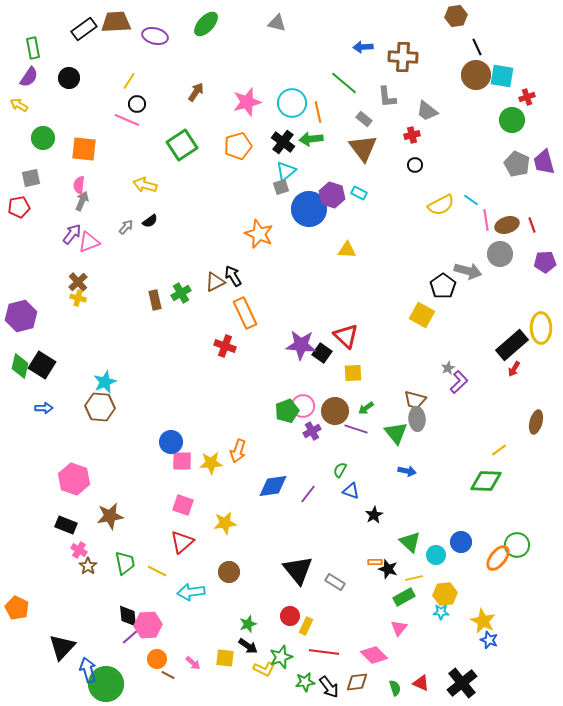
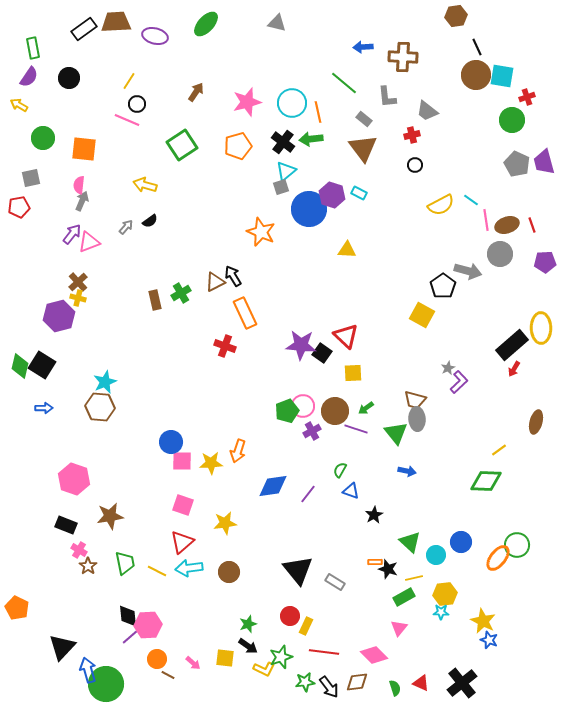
orange star at (259, 234): moved 2 px right, 2 px up
purple hexagon at (21, 316): moved 38 px right
cyan arrow at (191, 592): moved 2 px left, 24 px up
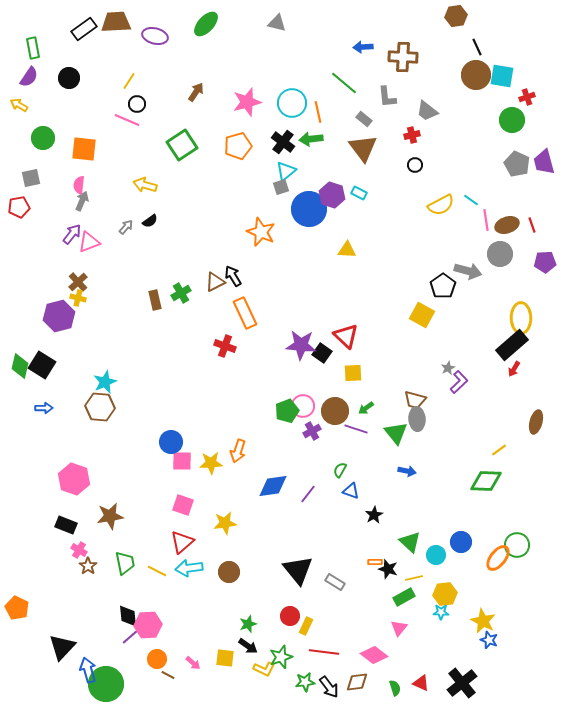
yellow ellipse at (541, 328): moved 20 px left, 10 px up
pink diamond at (374, 655): rotated 8 degrees counterclockwise
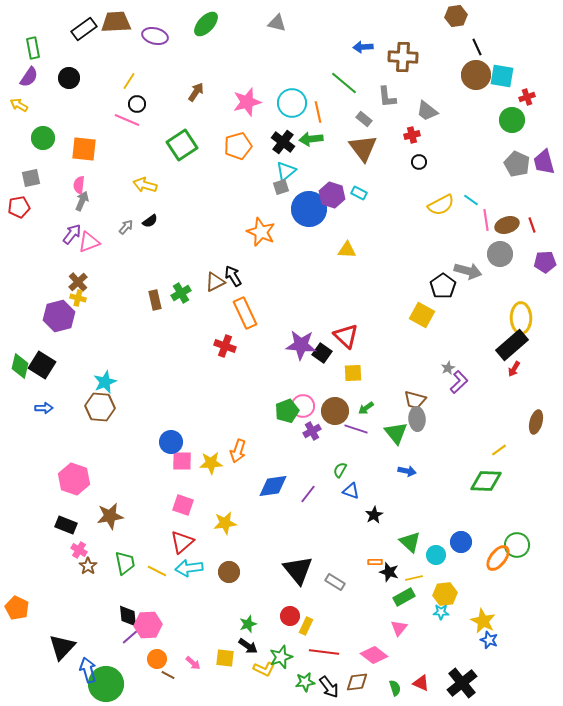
black circle at (415, 165): moved 4 px right, 3 px up
black star at (388, 569): moved 1 px right, 3 px down
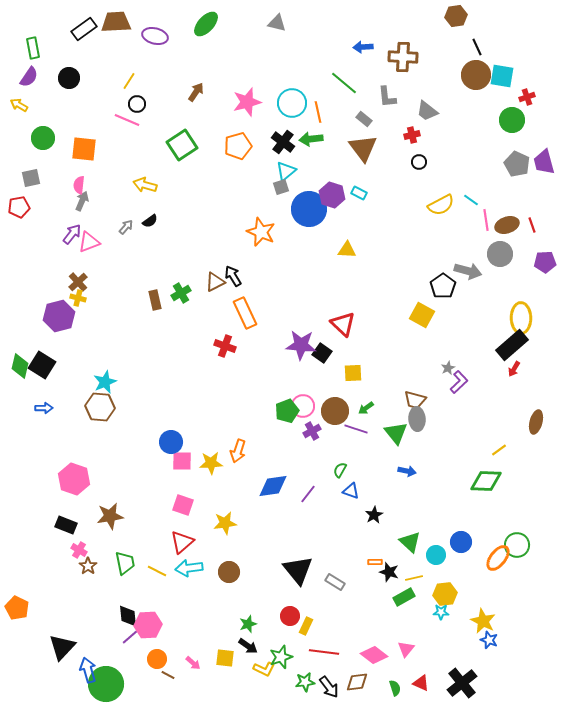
red triangle at (346, 336): moved 3 px left, 12 px up
pink triangle at (399, 628): moved 7 px right, 21 px down
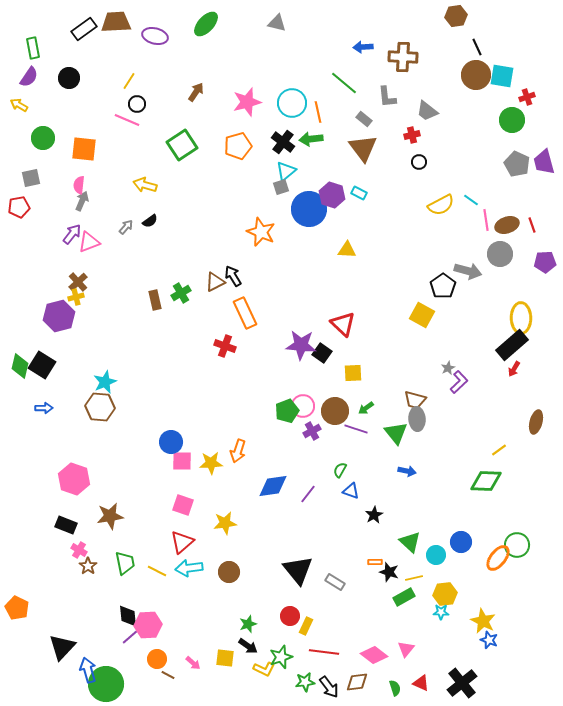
yellow cross at (78, 298): moved 2 px left, 1 px up; rotated 28 degrees counterclockwise
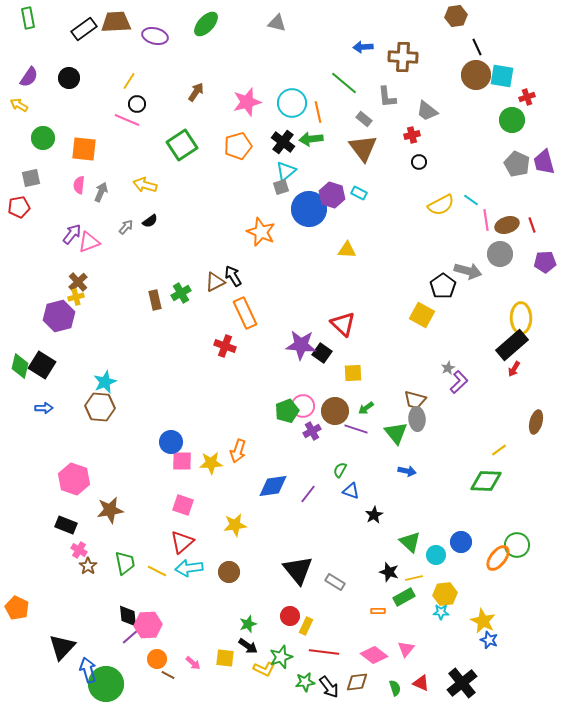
green rectangle at (33, 48): moved 5 px left, 30 px up
gray arrow at (82, 201): moved 19 px right, 9 px up
brown star at (110, 516): moved 6 px up
yellow star at (225, 523): moved 10 px right, 2 px down
orange rectangle at (375, 562): moved 3 px right, 49 px down
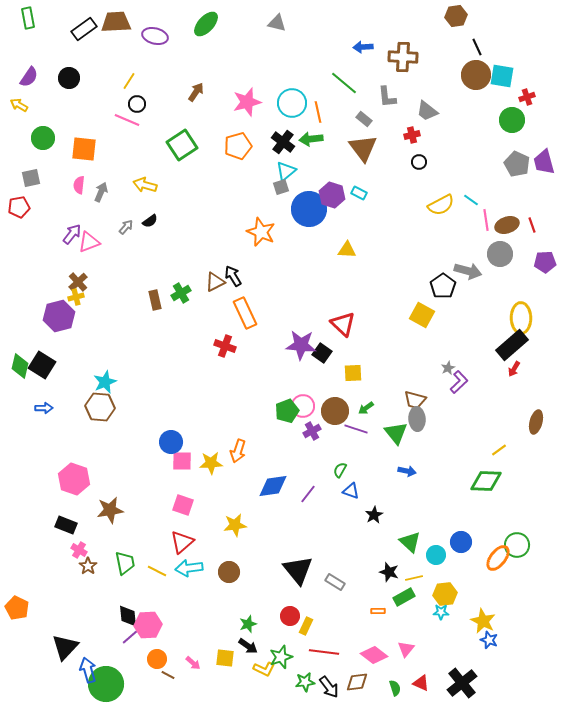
black triangle at (62, 647): moved 3 px right
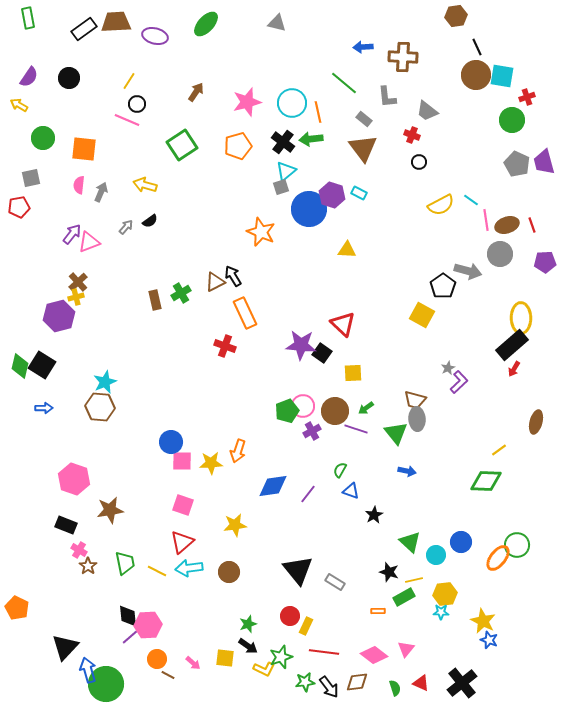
red cross at (412, 135): rotated 35 degrees clockwise
yellow line at (414, 578): moved 2 px down
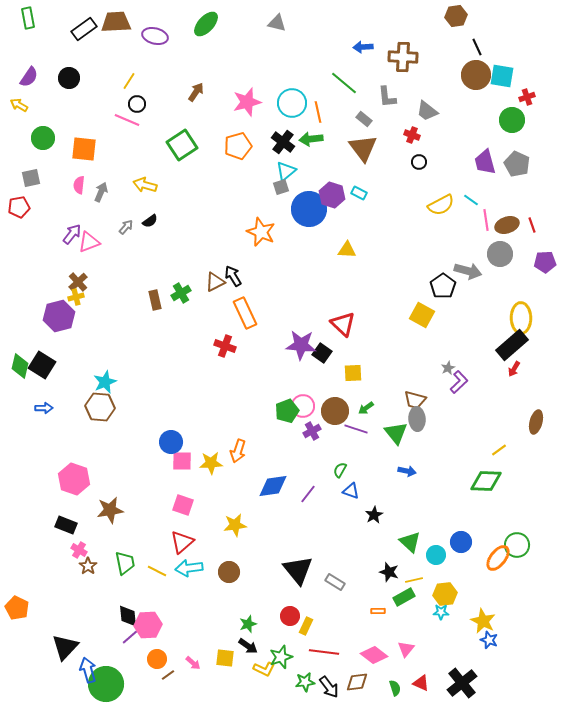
purple trapezoid at (544, 162): moved 59 px left
brown line at (168, 675): rotated 64 degrees counterclockwise
